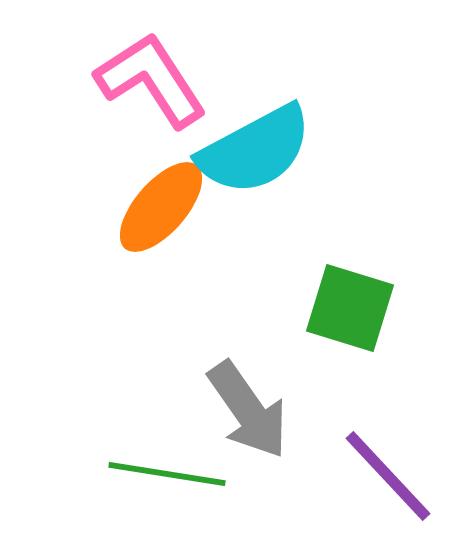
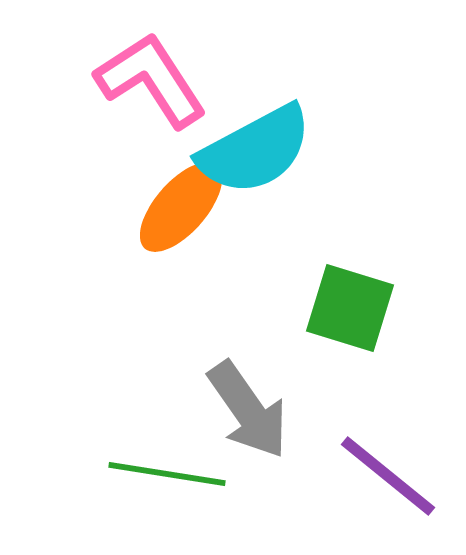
orange ellipse: moved 20 px right
purple line: rotated 8 degrees counterclockwise
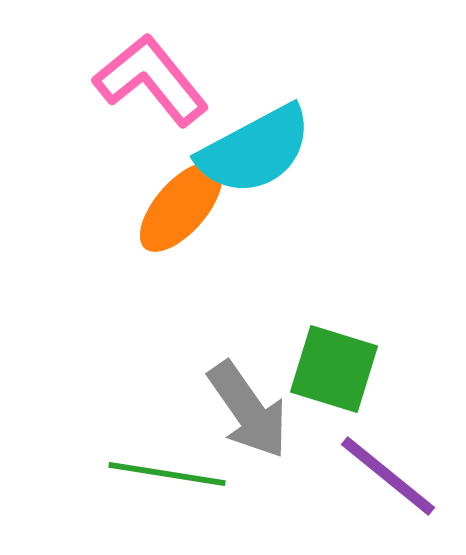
pink L-shape: rotated 6 degrees counterclockwise
green square: moved 16 px left, 61 px down
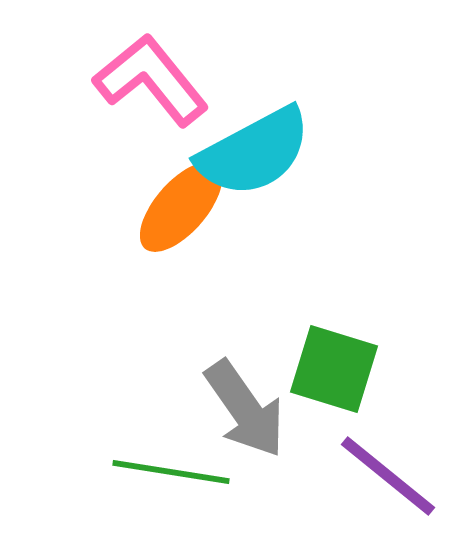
cyan semicircle: moved 1 px left, 2 px down
gray arrow: moved 3 px left, 1 px up
green line: moved 4 px right, 2 px up
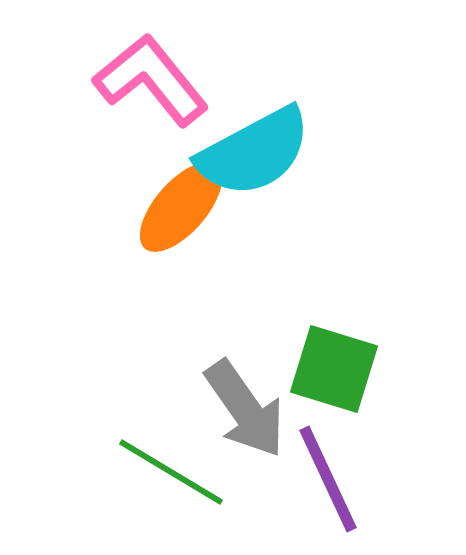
green line: rotated 22 degrees clockwise
purple line: moved 60 px left, 3 px down; rotated 26 degrees clockwise
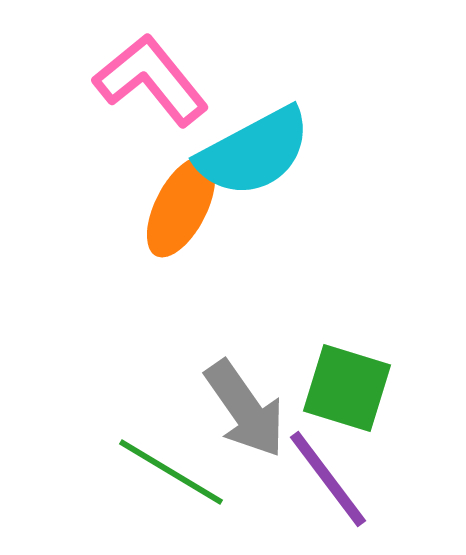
orange ellipse: rotated 14 degrees counterclockwise
green square: moved 13 px right, 19 px down
purple line: rotated 12 degrees counterclockwise
